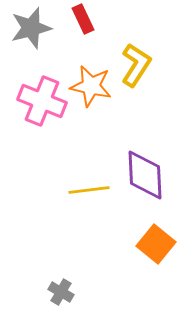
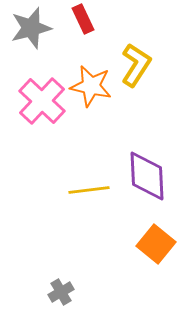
pink cross: rotated 21 degrees clockwise
purple diamond: moved 2 px right, 1 px down
gray cross: rotated 30 degrees clockwise
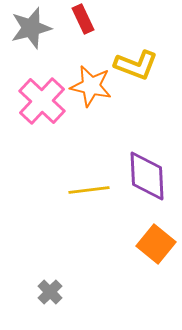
yellow L-shape: rotated 78 degrees clockwise
gray cross: moved 11 px left; rotated 15 degrees counterclockwise
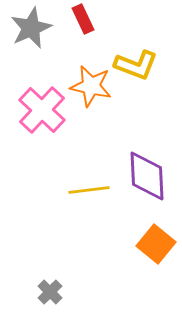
gray star: rotated 9 degrees counterclockwise
pink cross: moved 9 px down
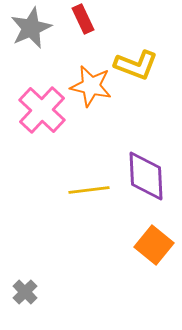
purple diamond: moved 1 px left
orange square: moved 2 px left, 1 px down
gray cross: moved 25 px left
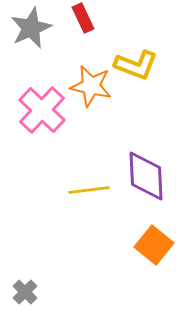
red rectangle: moved 1 px up
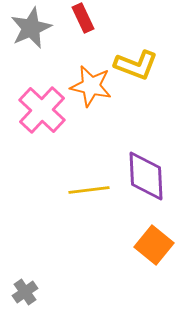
gray cross: rotated 10 degrees clockwise
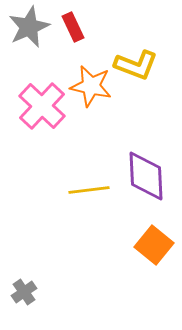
red rectangle: moved 10 px left, 9 px down
gray star: moved 2 px left, 1 px up
pink cross: moved 4 px up
gray cross: moved 1 px left
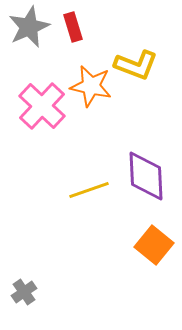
red rectangle: rotated 8 degrees clockwise
yellow line: rotated 12 degrees counterclockwise
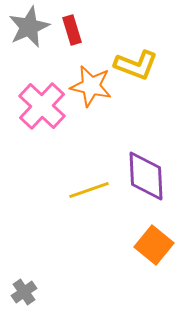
red rectangle: moved 1 px left, 3 px down
